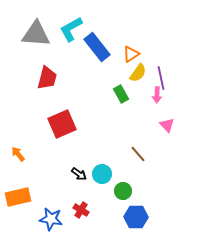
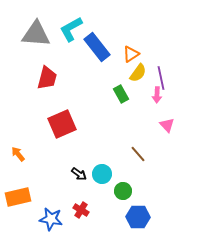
blue hexagon: moved 2 px right
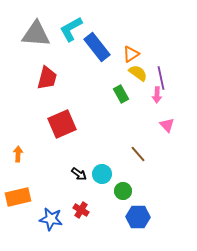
yellow semicircle: rotated 90 degrees counterclockwise
orange arrow: rotated 42 degrees clockwise
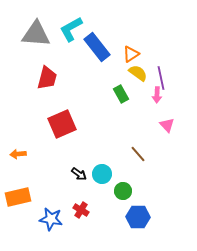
orange arrow: rotated 98 degrees counterclockwise
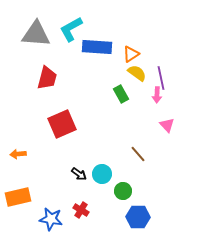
blue rectangle: rotated 48 degrees counterclockwise
yellow semicircle: moved 1 px left
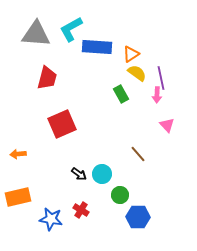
green circle: moved 3 px left, 4 px down
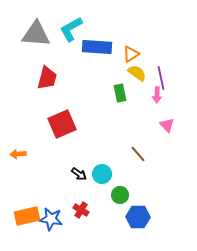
green rectangle: moved 1 px left, 1 px up; rotated 18 degrees clockwise
orange rectangle: moved 9 px right, 19 px down
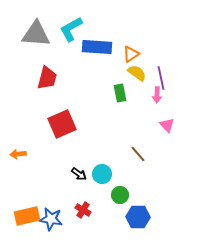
red cross: moved 2 px right
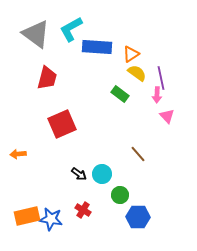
gray triangle: rotated 32 degrees clockwise
green rectangle: moved 1 px down; rotated 42 degrees counterclockwise
pink triangle: moved 9 px up
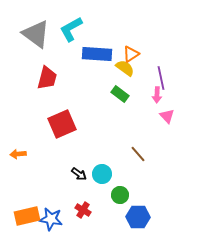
blue rectangle: moved 7 px down
yellow semicircle: moved 12 px left, 5 px up
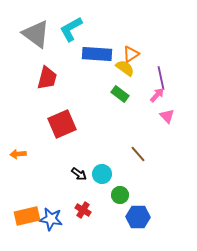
pink arrow: rotated 140 degrees counterclockwise
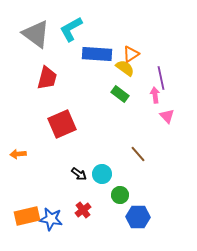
pink arrow: moved 2 px left; rotated 49 degrees counterclockwise
red cross: rotated 21 degrees clockwise
